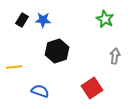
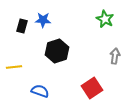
black rectangle: moved 6 px down; rotated 16 degrees counterclockwise
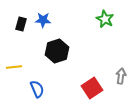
black rectangle: moved 1 px left, 2 px up
gray arrow: moved 6 px right, 20 px down
blue semicircle: moved 3 px left, 2 px up; rotated 48 degrees clockwise
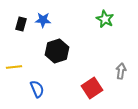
gray arrow: moved 5 px up
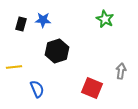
red square: rotated 35 degrees counterclockwise
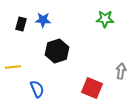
green star: rotated 24 degrees counterclockwise
yellow line: moved 1 px left
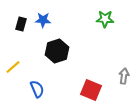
yellow line: rotated 35 degrees counterclockwise
gray arrow: moved 3 px right, 5 px down
red square: moved 1 px left, 2 px down
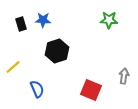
green star: moved 4 px right, 1 px down
black rectangle: rotated 32 degrees counterclockwise
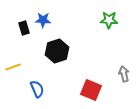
black rectangle: moved 3 px right, 4 px down
yellow line: rotated 21 degrees clockwise
gray arrow: moved 2 px up; rotated 21 degrees counterclockwise
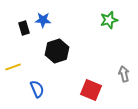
green star: rotated 18 degrees counterclockwise
